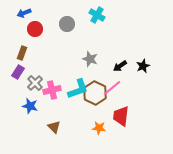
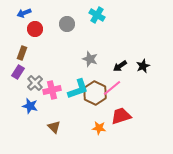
red trapezoid: rotated 65 degrees clockwise
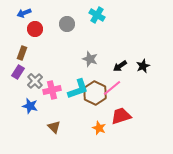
gray cross: moved 2 px up
orange star: rotated 16 degrees clockwise
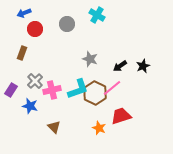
purple rectangle: moved 7 px left, 18 px down
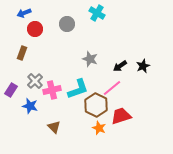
cyan cross: moved 2 px up
brown hexagon: moved 1 px right, 12 px down
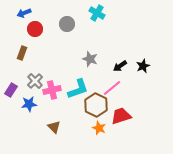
blue star: moved 1 px left, 2 px up; rotated 21 degrees counterclockwise
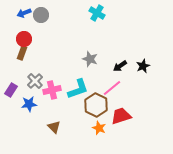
gray circle: moved 26 px left, 9 px up
red circle: moved 11 px left, 10 px down
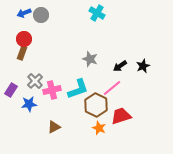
brown triangle: rotated 48 degrees clockwise
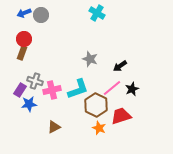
black star: moved 11 px left, 23 px down
gray cross: rotated 28 degrees counterclockwise
purple rectangle: moved 9 px right
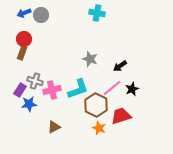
cyan cross: rotated 21 degrees counterclockwise
